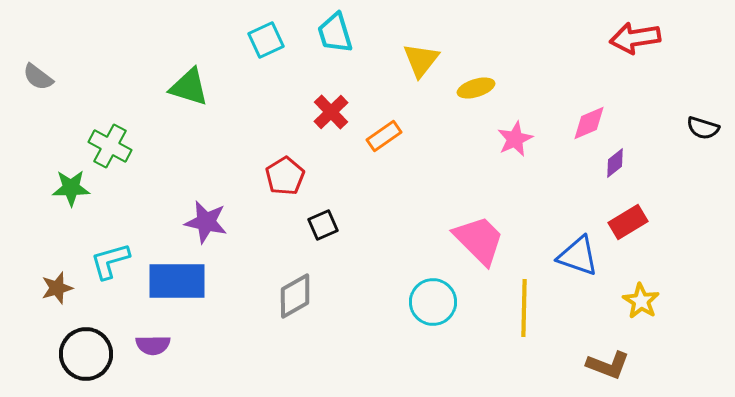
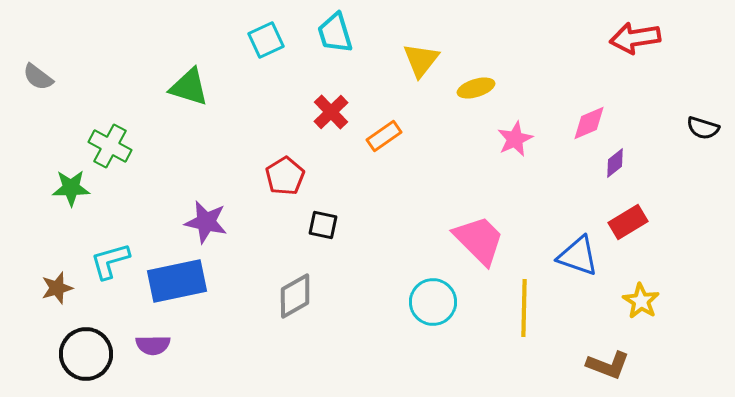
black square: rotated 36 degrees clockwise
blue rectangle: rotated 12 degrees counterclockwise
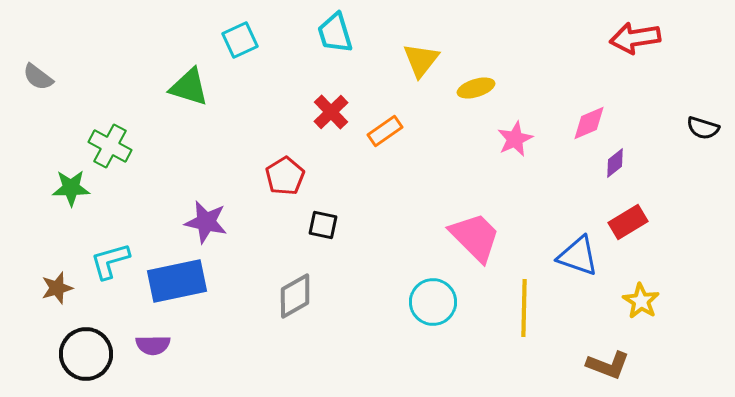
cyan square: moved 26 px left
orange rectangle: moved 1 px right, 5 px up
pink trapezoid: moved 4 px left, 3 px up
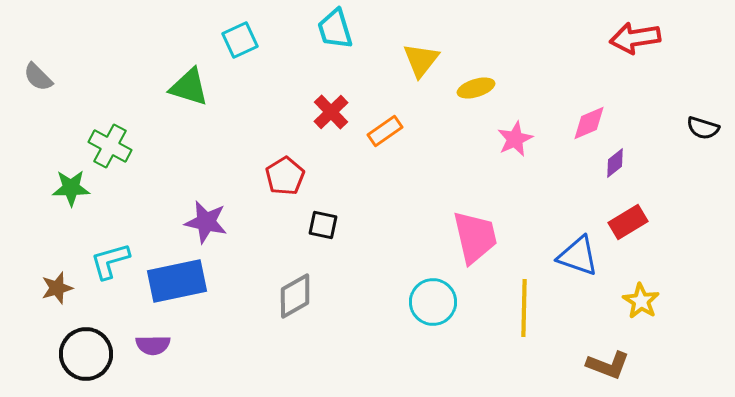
cyan trapezoid: moved 4 px up
gray semicircle: rotated 8 degrees clockwise
pink trapezoid: rotated 32 degrees clockwise
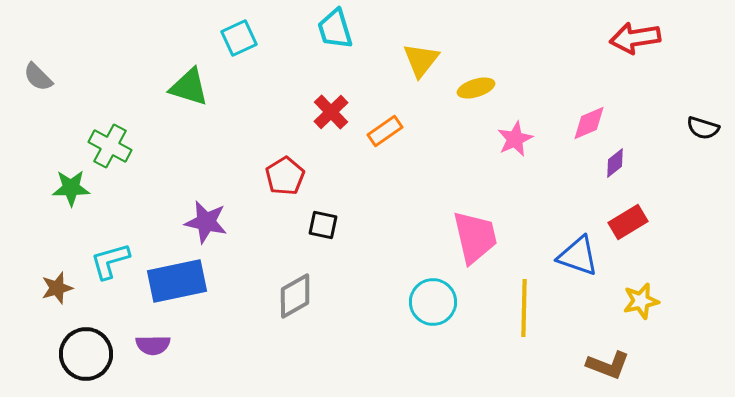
cyan square: moved 1 px left, 2 px up
yellow star: rotated 27 degrees clockwise
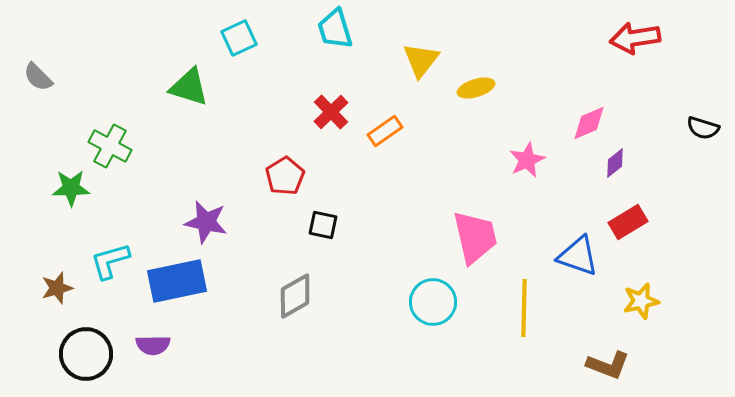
pink star: moved 12 px right, 21 px down
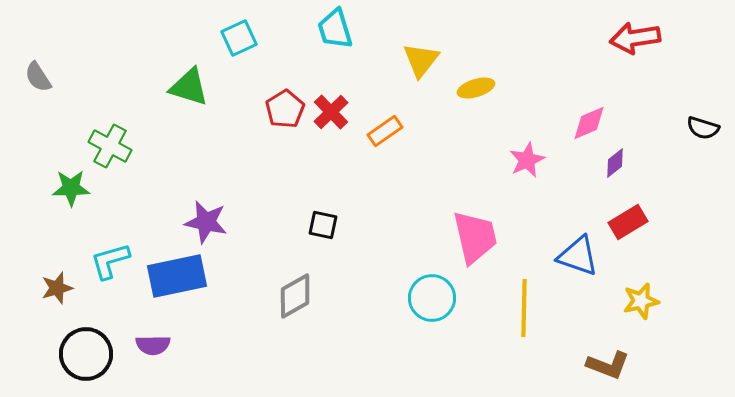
gray semicircle: rotated 12 degrees clockwise
red pentagon: moved 67 px up
blue rectangle: moved 5 px up
cyan circle: moved 1 px left, 4 px up
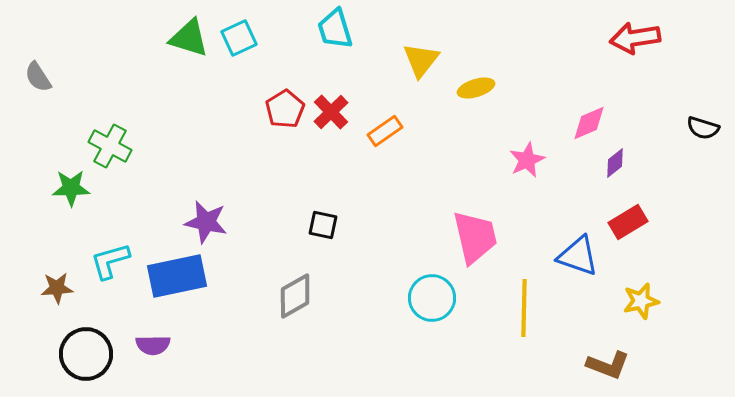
green triangle: moved 49 px up
brown star: rotated 12 degrees clockwise
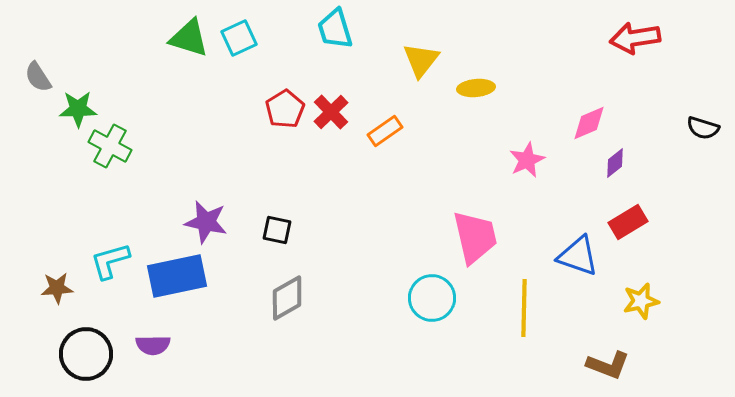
yellow ellipse: rotated 12 degrees clockwise
green star: moved 7 px right, 79 px up
black square: moved 46 px left, 5 px down
gray diamond: moved 8 px left, 2 px down
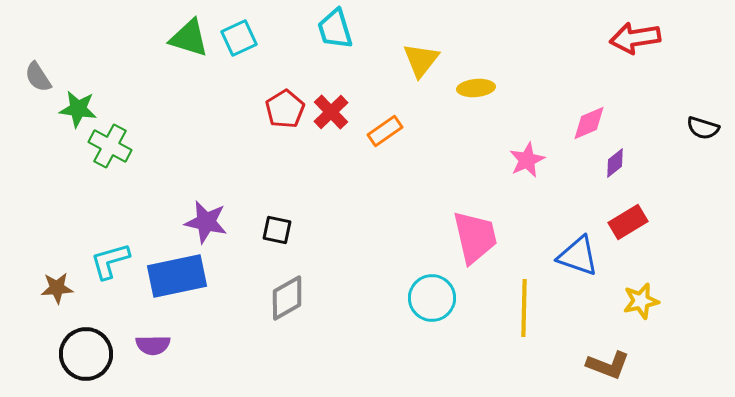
green star: rotated 9 degrees clockwise
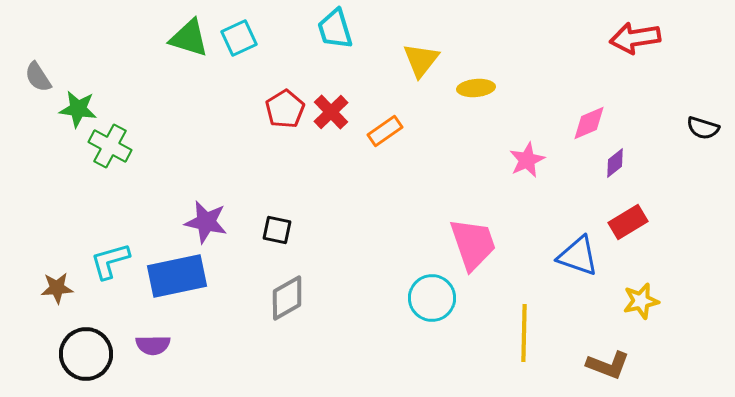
pink trapezoid: moved 2 px left, 7 px down; rotated 6 degrees counterclockwise
yellow line: moved 25 px down
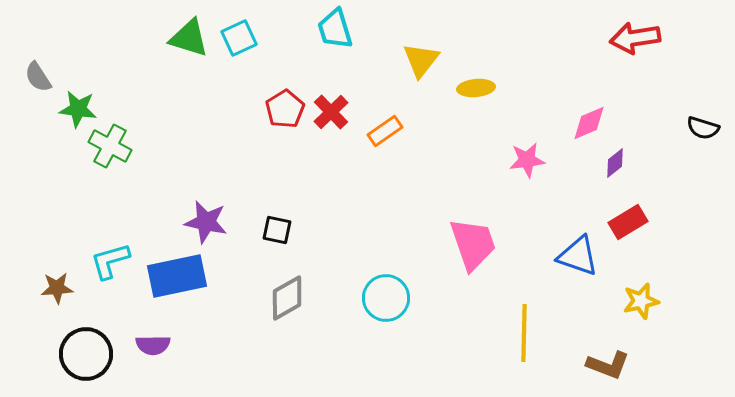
pink star: rotated 18 degrees clockwise
cyan circle: moved 46 px left
